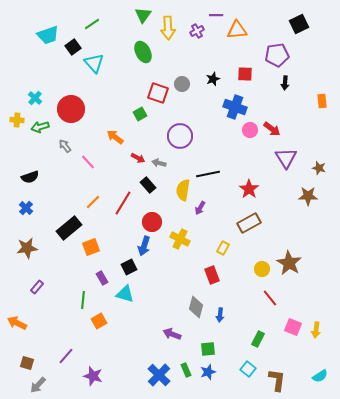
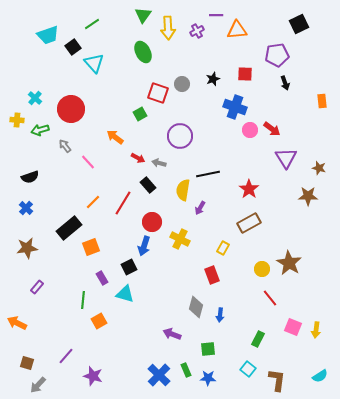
black arrow at (285, 83): rotated 24 degrees counterclockwise
green arrow at (40, 127): moved 3 px down
blue star at (208, 372): moved 6 px down; rotated 21 degrees clockwise
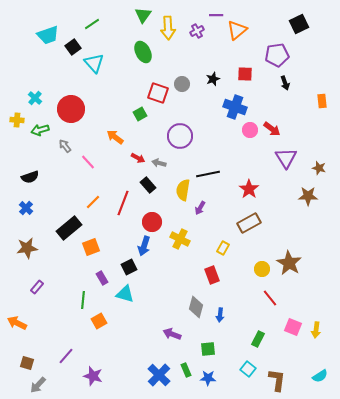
orange triangle at (237, 30): rotated 35 degrees counterclockwise
red line at (123, 203): rotated 10 degrees counterclockwise
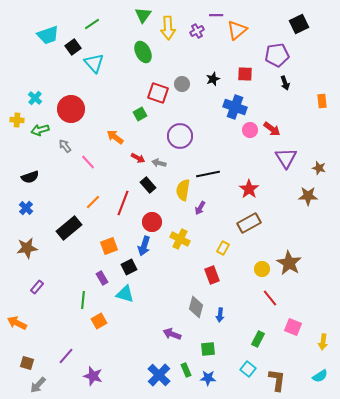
orange square at (91, 247): moved 18 px right, 1 px up
yellow arrow at (316, 330): moved 7 px right, 12 px down
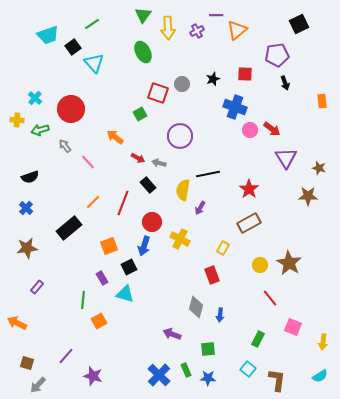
yellow circle at (262, 269): moved 2 px left, 4 px up
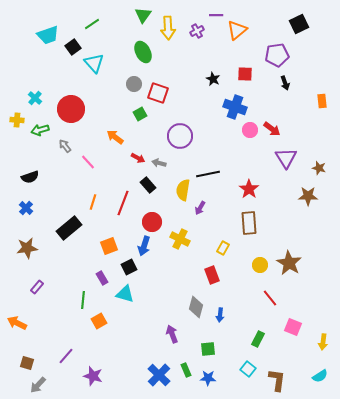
black star at (213, 79): rotated 24 degrees counterclockwise
gray circle at (182, 84): moved 48 px left
orange line at (93, 202): rotated 28 degrees counterclockwise
brown rectangle at (249, 223): rotated 65 degrees counterclockwise
purple arrow at (172, 334): rotated 48 degrees clockwise
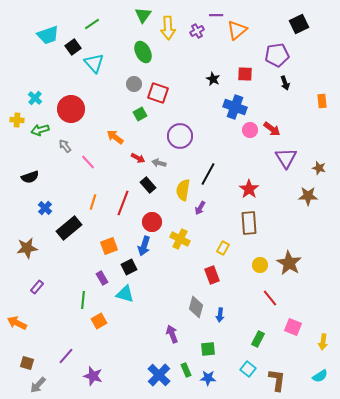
black line at (208, 174): rotated 50 degrees counterclockwise
blue cross at (26, 208): moved 19 px right
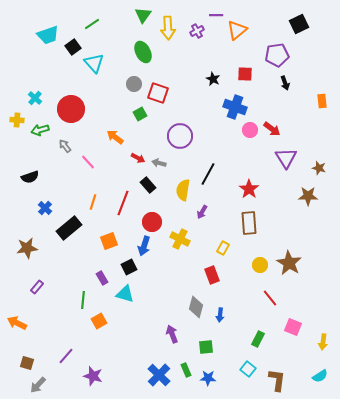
purple arrow at (200, 208): moved 2 px right, 4 px down
orange square at (109, 246): moved 5 px up
green square at (208, 349): moved 2 px left, 2 px up
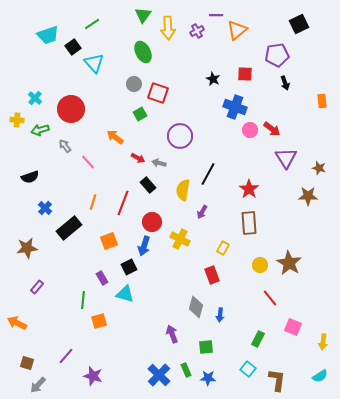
orange square at (99, 321): rotated 14 degrees clockwise
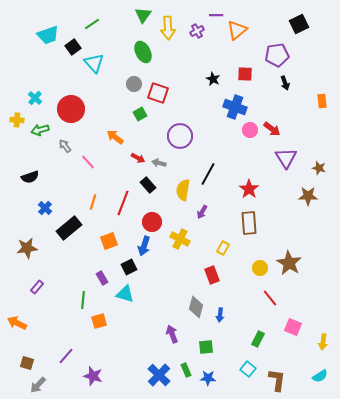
yellow circle at (260, 265): moved 3 px down
